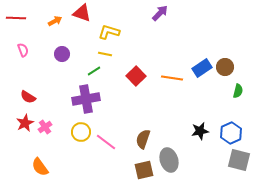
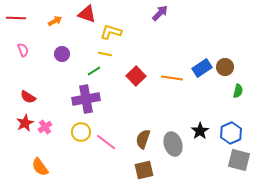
red triangle: moved 5 px right, 1 px down
yellow L-shape: moved 2 px right
black star: rotated 24 degrees counterclockwise
gray ellipse: moved 4 px right, 16 px up
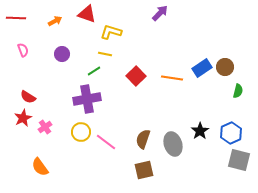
purple cross: moved 1 px right
red star: moved 2 px left, 5 px up
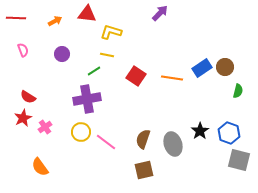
red triangle: rotated 12 degrees counterclockwise
yellow line: moved 2 px right, 1 px down
red square: rotated 12 degrees counterclockwise
blue hexagon: moved 2 px left; rotated 15 degrees counterclockwise
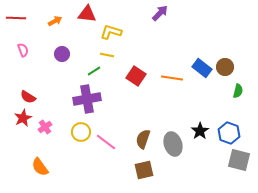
blue rectangle: rotated 72 degrees clockwise
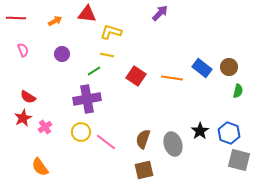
brown circle: moved 4 px right
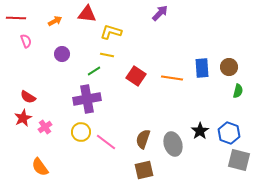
pink semicircle: moved 3 px right, 9 px up
blue rectangle: rotated 48 degrees clockwise
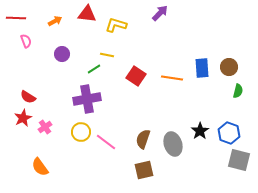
yellow L-shape: moved 5 px right, 7 px up
green line: moved 2 px up
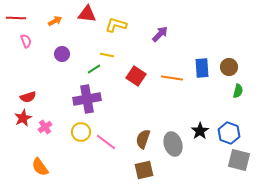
purple arrow: moved 21 px down
red semicircle: rotated 49 degrees counterclockwise
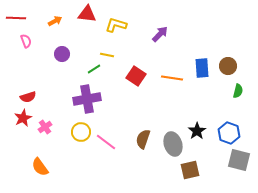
brown circle: moved 1 px left, 1 px up
black star: moved 3 px left
brown square: moved 46 px right
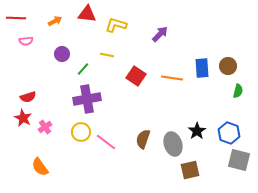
pink semicircle: rotated 104 degrees clockwise
green line: moved 11 px left; rotated 16 degrees counterclockwise
red star: rotated 18 degrees counterclockwise
